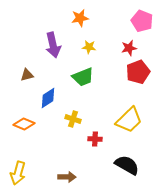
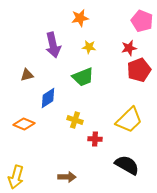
red pentagon: moved 1 px right, 2 px up
yellow cross: moved 2 px right, 1 px down
yellow arrow: moved 2 px left, 4 px down
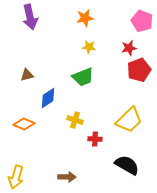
orange star: moved 5 px right
purple arrow: moved 23 px left, 28 px up
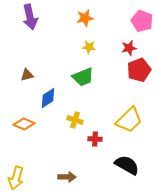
yellow arrow: moved 1 px down
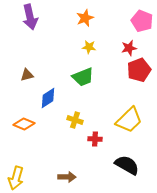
orange star: rotated 12 degrees counterclockwise
